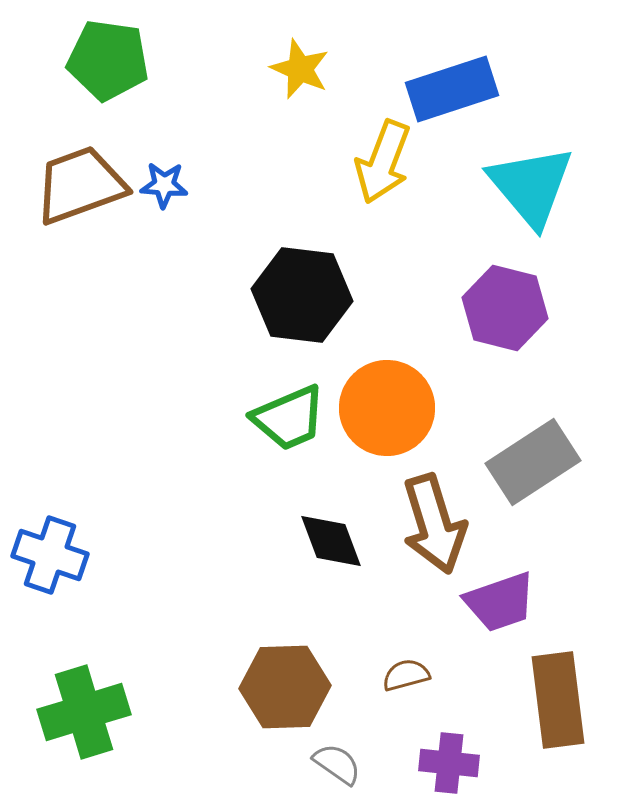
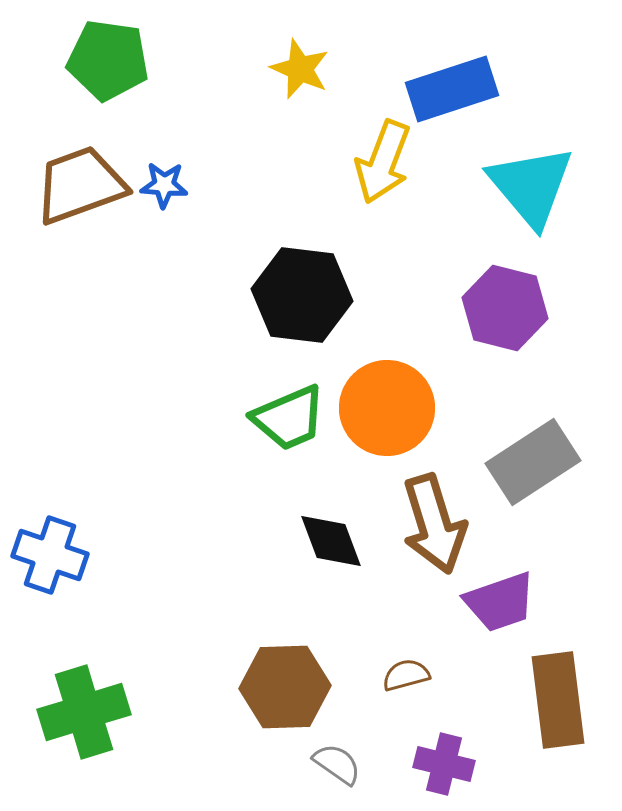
purple cross: moved 5 px left, 1 px down; rotated 8 degrees clockwise
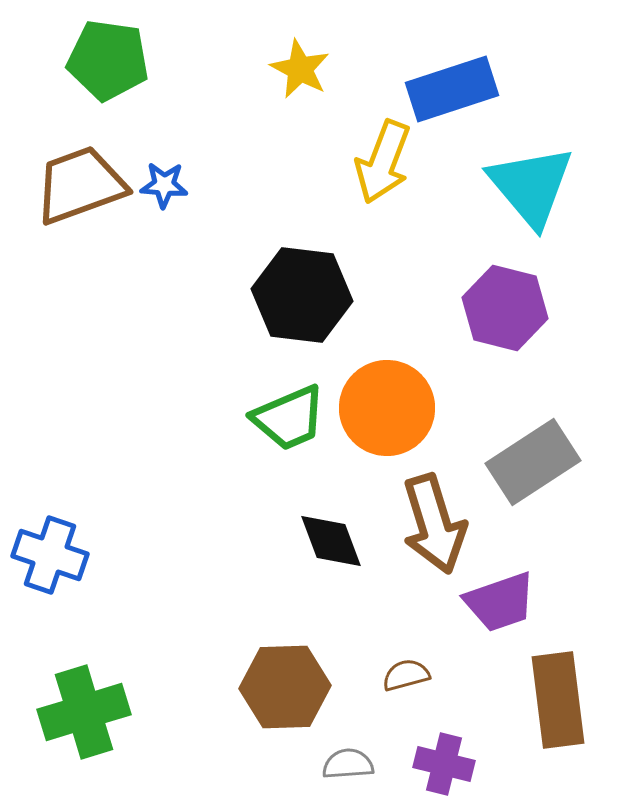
yellow star: rotated 4 degrees clockwise
gray semicircle: moved 11 px right; rotated 39 degrees counterclockwise
